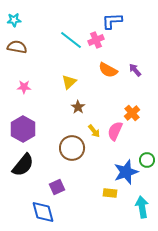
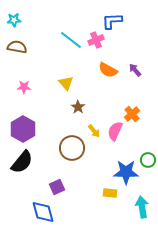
yellow triangle: moved 3 px left, 1 px down; rotated 28 degrees counterclockwise
orange cross: moved 1 px down
green circle: moved 1 px right
black semicircle: moved 1 px left, 3 px up
blue star: rotated 20 degrees clockwise
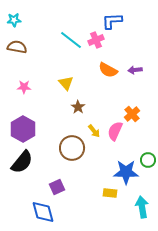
purple arrow: rotated 56 degrees counterclockwise
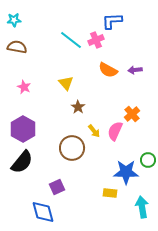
pink star: rotated 24 degrees clockwise
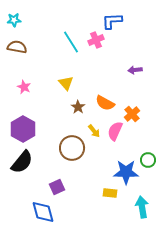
cyan line: moved 2 px down; rotated 20 degrees clockwise
orange semicircle: moved 3 px left, 33 px down
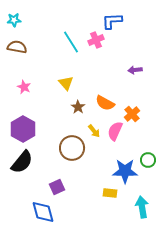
blue star: moved 1 px left, 1 px up
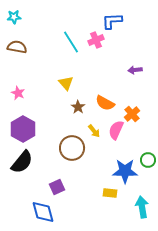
cyan star: moved 3 px up
pink star: moved 6 px left, 6 px down
pink semicircle: moved 1 px right, 1 px up
